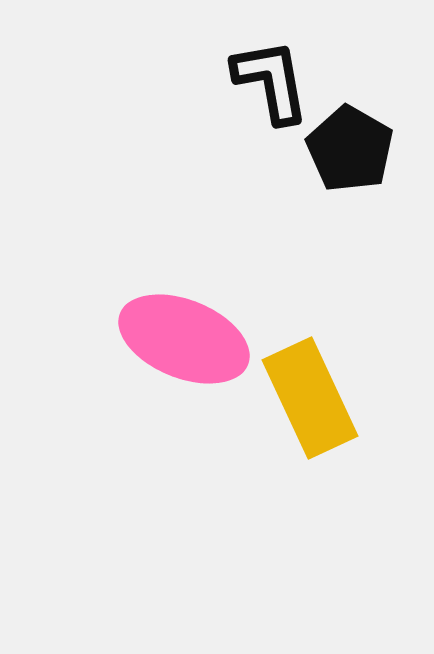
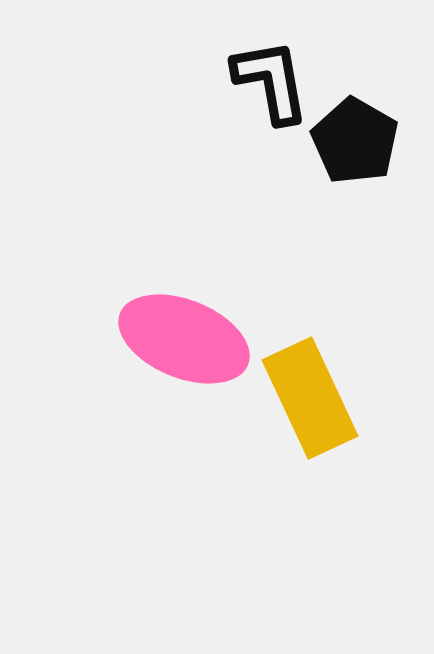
black pentagon: moved 5 px right, 8 px up
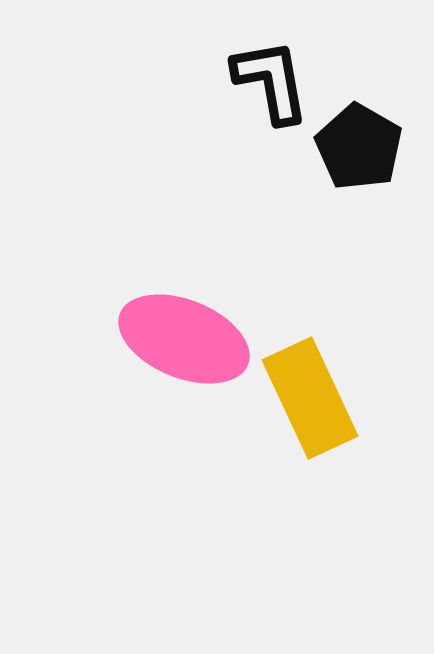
black pentagon: moved 4 px right, 6 px down
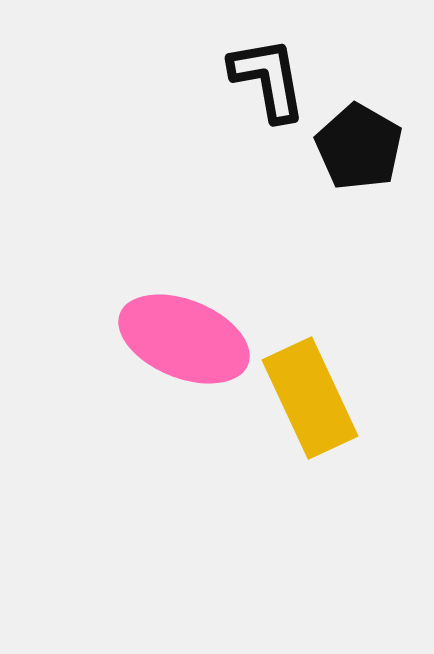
black L-shape: moved 3 px left, 2 px up
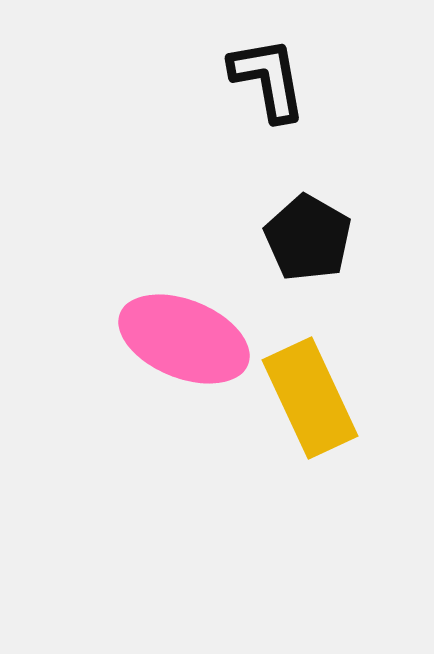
black pentagon: moved 51 px left, 91 px down
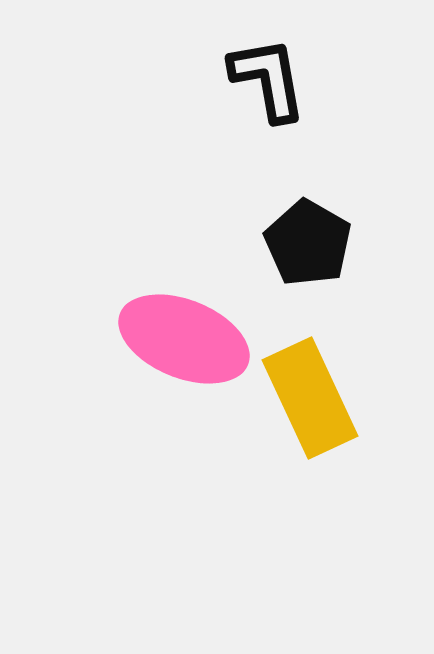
black pentagon: moved 5 px down
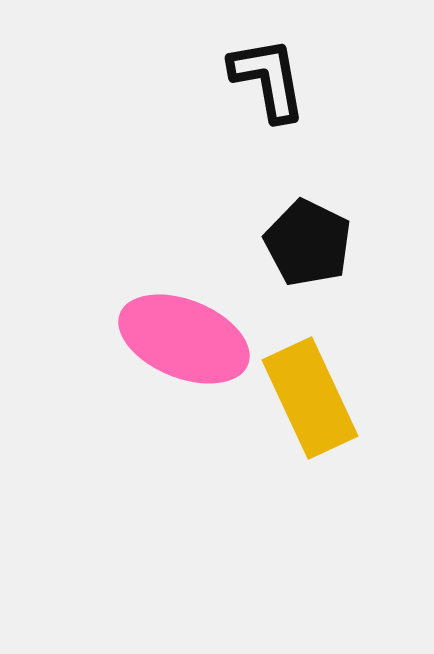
black pentagon: rotated 4 degrees counterclockwise
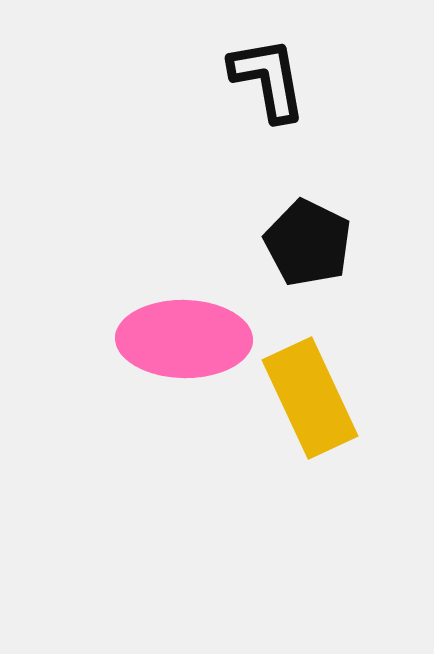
pink ellipse: rotated 21 degrees counterclockwise
